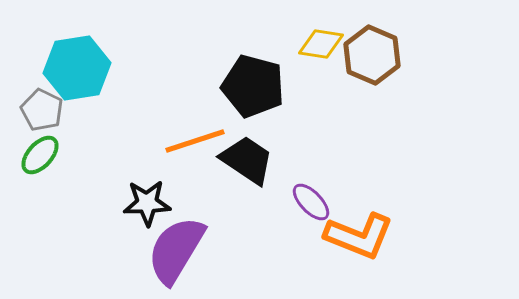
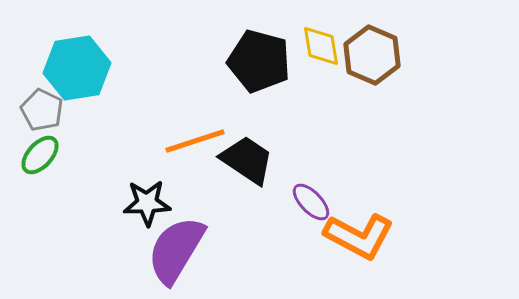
yellow diamond: moved 2 px down; rotated 72 degrees clockwise
black pentagon: moved 6 px right, 25 px up
orange L-shape: rotated 6 degrees clockwise
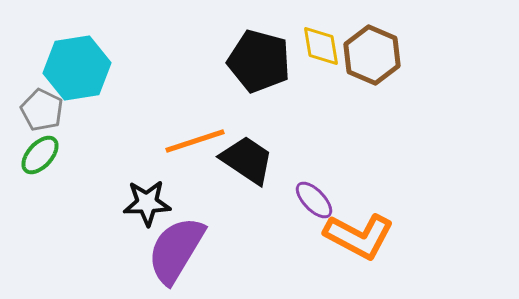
purple ellipse: moved 3 px right, 2 px up
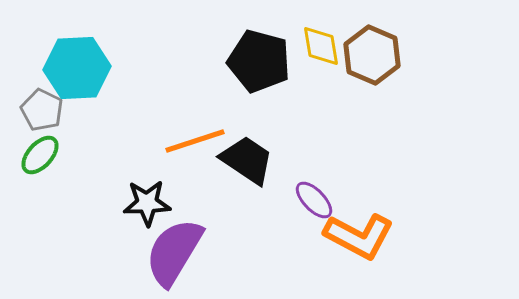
cyan hexagon: rotated 6 degrees clockwise
purple semicircle: moved 2 px left, 2 px down
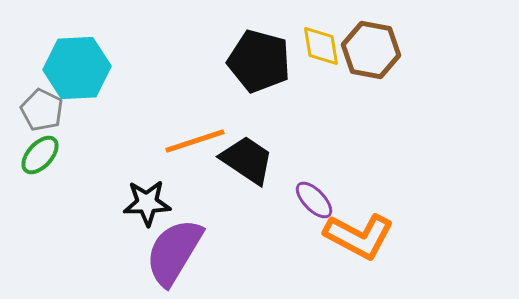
brown hexagon: moved 1 px left, 5 px up; rotated 12 degrees counterclockwise
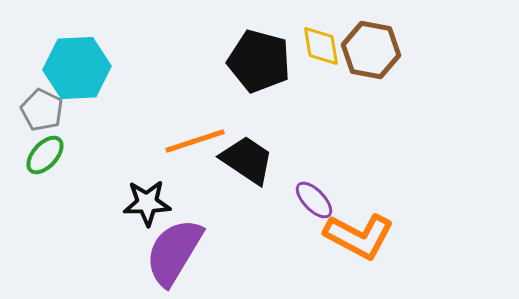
green ellipse: moved 5 px right
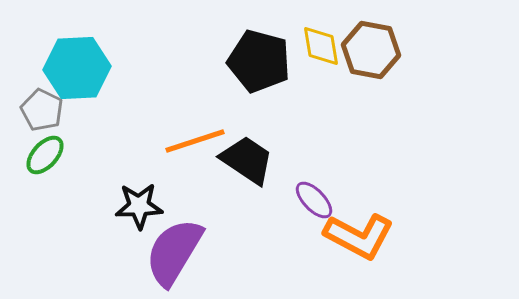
black star: moved 8 px left, 3 px down
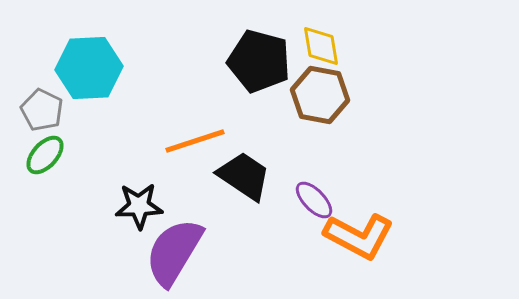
brown hexagon: moved 51 px left, 45 px down
cyan hexagon: moved 12 px right
black trapezoid: moved 3 px left, 16 px down
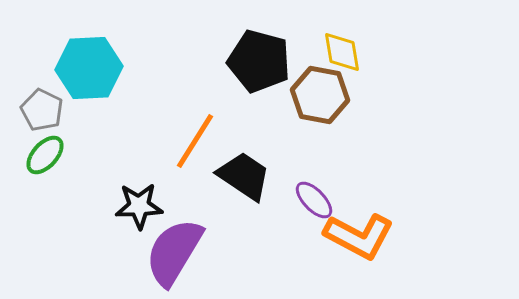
yellow diamond: moved 21 px right, 6 px down
orange line: rotated 40 degrees counterclockwise
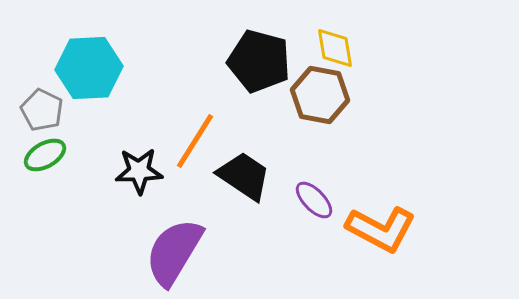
yellow diamond: moved 7 px left, 4 px up
green ellipse: rotated 18 degrees clockwise
black star: moved 35 px up
orange L-shape: moved 22 px right, 7 px up
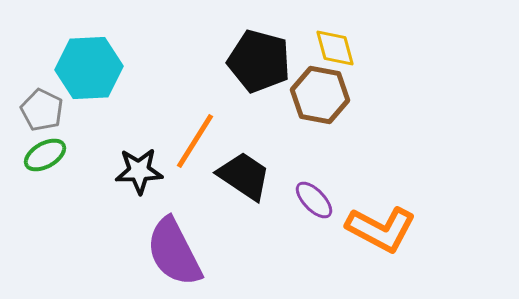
yellow diamond: rotated 6 degrees counterclockwise
purple semicircle: rotated 58 degrees counterclockwise
